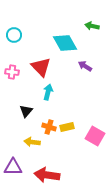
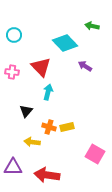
cyan diamond: rotated 15 degrees counterclockwise
pink square: moved 18 px down
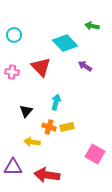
cyan arrow: moved 8 px right, 10 px down
